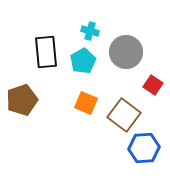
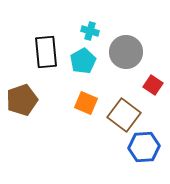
blue hexagon: moved 1 px up
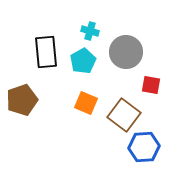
red square: moved 2 px left; rotated 24 degrees counterclockwise
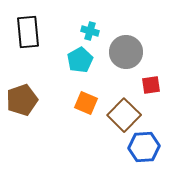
black rectangle: moved 18 px left, 20 px up
cyan pentagon: moved 3 px left, 1 px up
red square: rotated 18 degrees counterclockwise
brown square: rotated 8 degrees clockwise
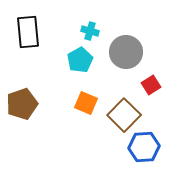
red square: rotated 24 degrees counterclockwise
brown pentagon: moved 4 px down
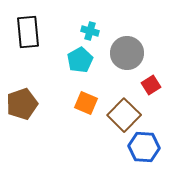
gray circle: moved 1 px right, 1 px down
blue hexagon: rotated 8 degrees clockwise
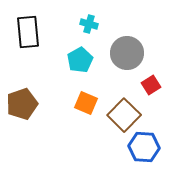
cyan cross: moved 1 px left, 7 px up
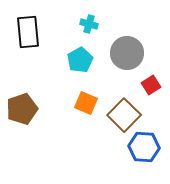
brown pentagon: moved 5 px down
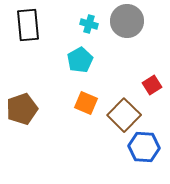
black rectangle: moved 7 px up
gray circle: moved 32 px up
red square: moved 1 px right
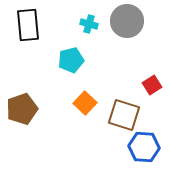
cyan pentagon: moved 9 px left; rotated 15 degrees clockwise
orange square: moved 1 px left; rotated 20 degrees clockwise
brown square: rotated 28 degrees counterclockwise
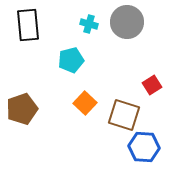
gray circle: moved 1 px down
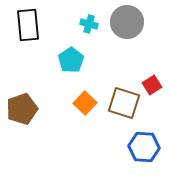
cyan pentagon: rotated 20 degrees counterclockwise
brown square: moved 12 px up
